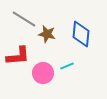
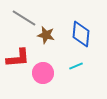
gray line: moved 1 px up
brown star: moved 1 px left, 1 px down
red L-shape: moved 2 px down
cyan line: moved 9 px right
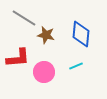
pink circle: moved 1 px right, 1 px up
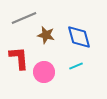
gray line: rotated 55 degrees counterclockwise
blue diamond: moved 2 px left, 3 px down; rotated 20 degrees counterclockwise
red L-shape: moved 1 px right; rotated 90 degrees counterclockwise
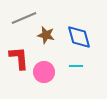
cyan line: rotated 24 degrees clockwise
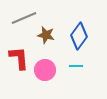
blue diamond: moved 1 px up; rotated 52 degrees clockwise
pink circle: moved 1 px right, 2 px up
